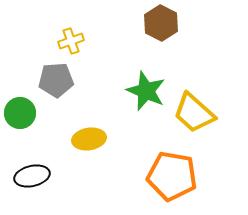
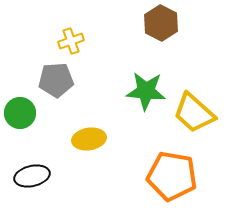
green star: rotated 18 degrees counterclockwise
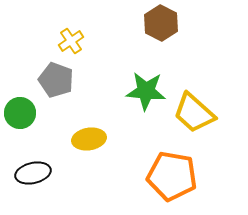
yellow cross: rotated 15 degrees counterclockwise
gray pentagon: rotated 24 degrees clockwise
black ellipse: moved 1 px right, 3 px up
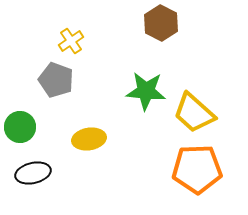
green circle: moved 14 px down
orange pentagon: moved 25 px right, 7 px up; rotated 12 degrees counterclockwise
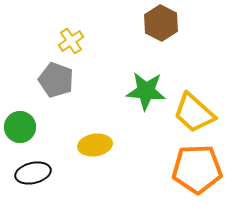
yellow ellipse: moved 6 px right, 6 px down
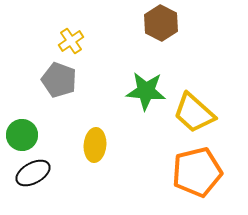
gray pentagon: moved 3 px right
green circle: moved 2 px right, 8 px down
yellow ellipse: rotated 76 degrees counterclockwise
orange pentagon: moved 3 px down; rotated 12 degrees counterclockwise
black ellipse: rotated 16 degrees counterclockwise
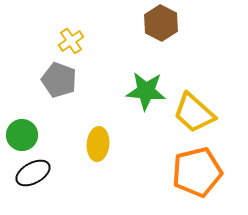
yellow ellipse: moved 3 px right, 1 px up
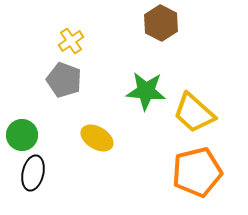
gray pentagon: moved 5 px right
yellow ellipse: moved 1 px left, 6 px up; rotated 64 degrees counterclockwise
black ellipse: rotated 48 degrees counterclockwise
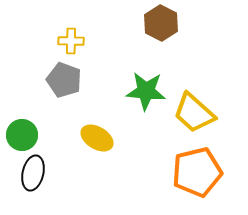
yellow cross: rotated 35 degrees clockwise
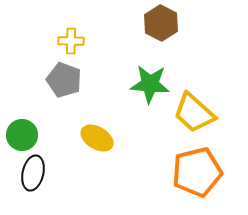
green star: moved 4 px right, 7 px up
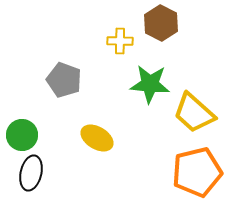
yellow cross: moved 49 px right
black ellipse: moved 2 px left
